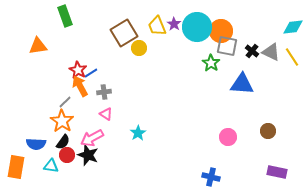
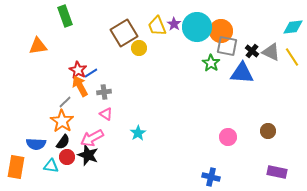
blue triangle: moved 11 px up
red circle: moved 2 px down
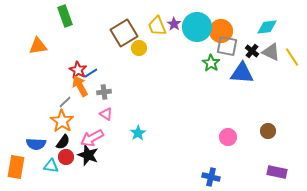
cyan diamond: moved 26 px left
red circle: moved 1 px left
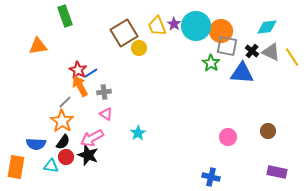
cyan circle: moved 1 px left, 1 px up
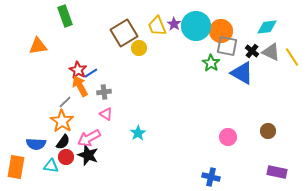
blue triangle: rotated 25 degrees clockwise
pink arrow: moved 3 px left
